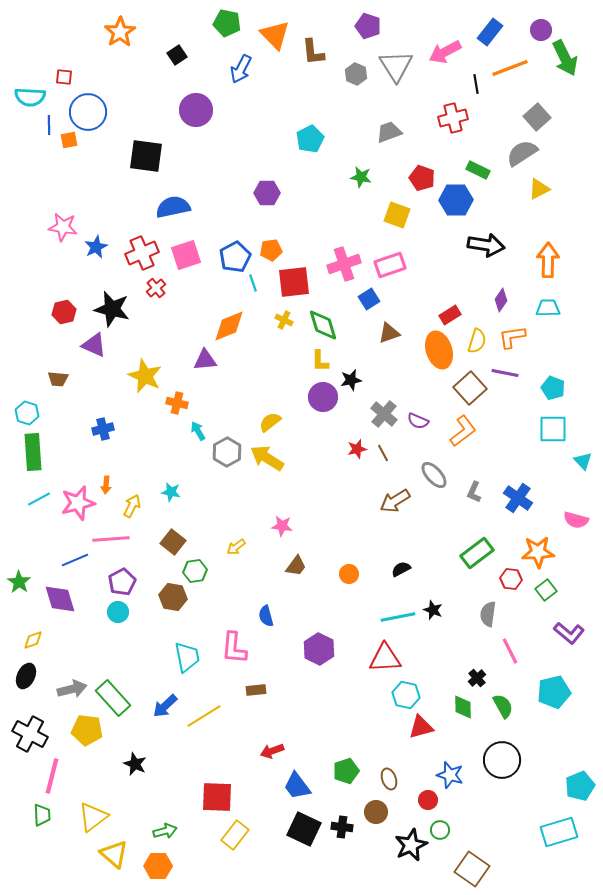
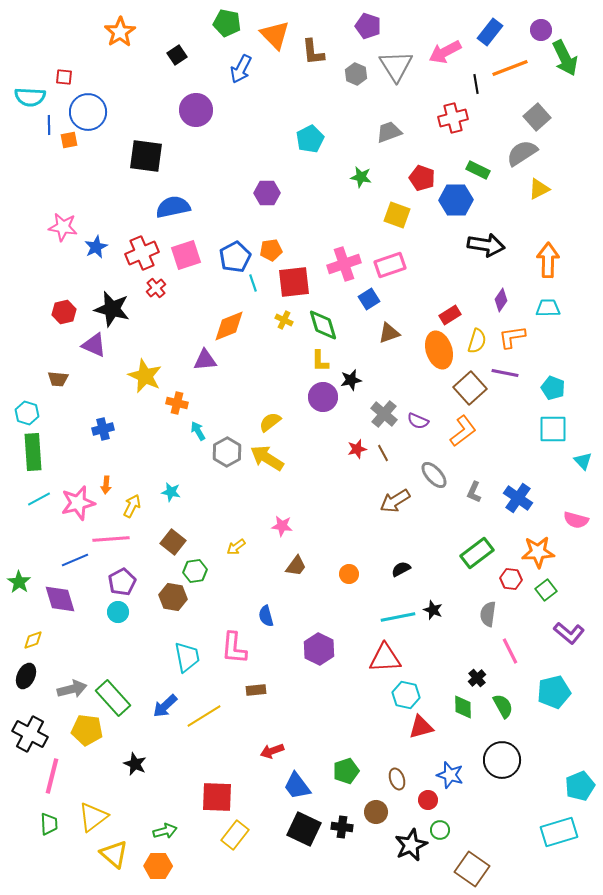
brown ellipse at (389, 779): moved 8 px right
green trapezoid at (42, 815): moved 7 px right, 9 px down
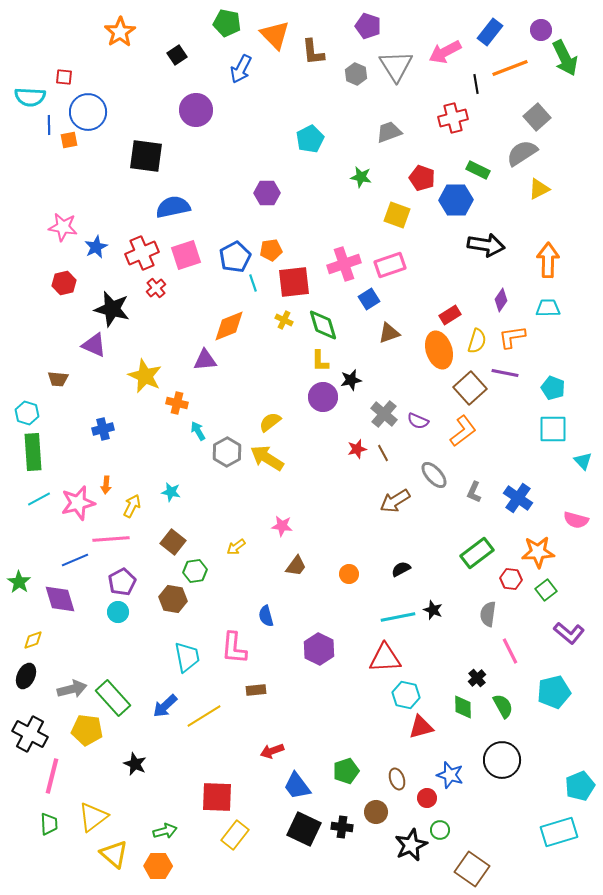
red hexagon at (64, 312): moved 29 px up
brown hexagon at (173, 597): moved 2 px down
red circle at (428, 800): moved 1 px left, 2 px up
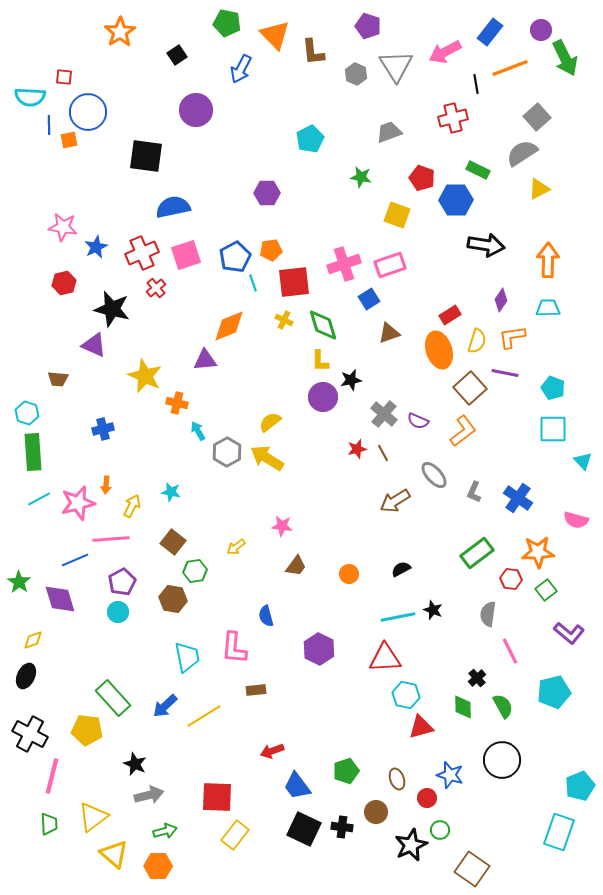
gray arrow at (72, 689): moved 77 px right, 106 px down
cyan rectangle at (559, 832): rotated 54 degrees counterclockwise
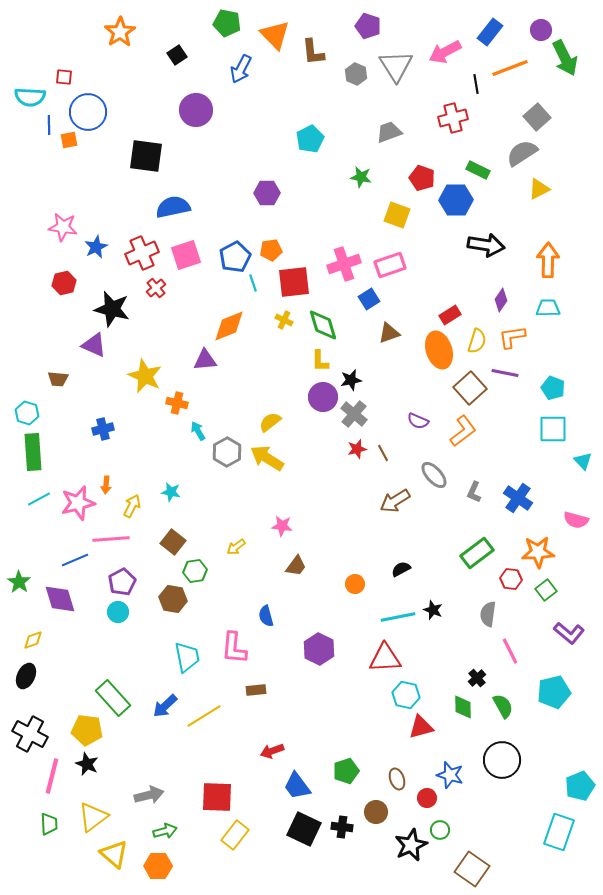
gray cross at (384, 414): moved 30 px left
orange circle at (349, 574): moved 6 px right, 10 px down
black star at (135, 764): moved 48 px left
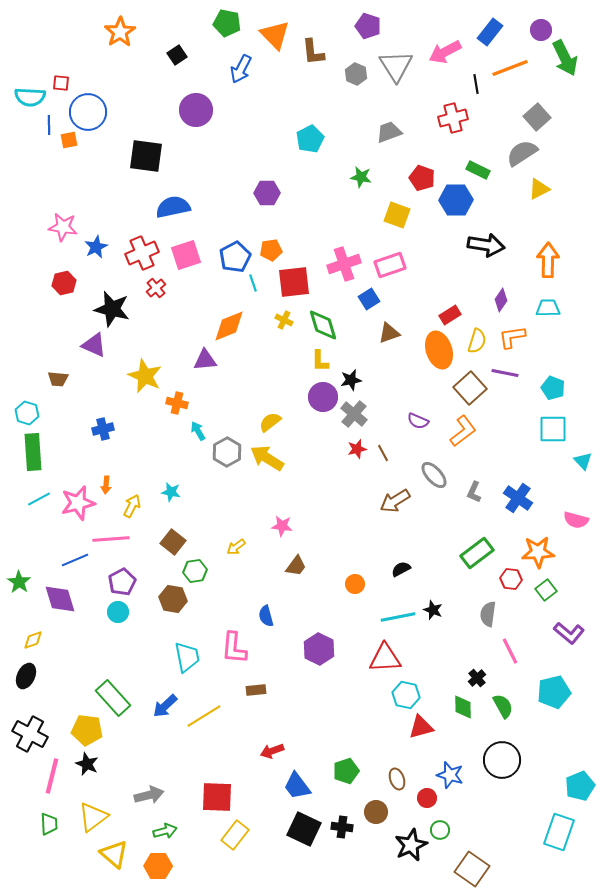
red square at (64, 77): moved 3 px left, 6 px down
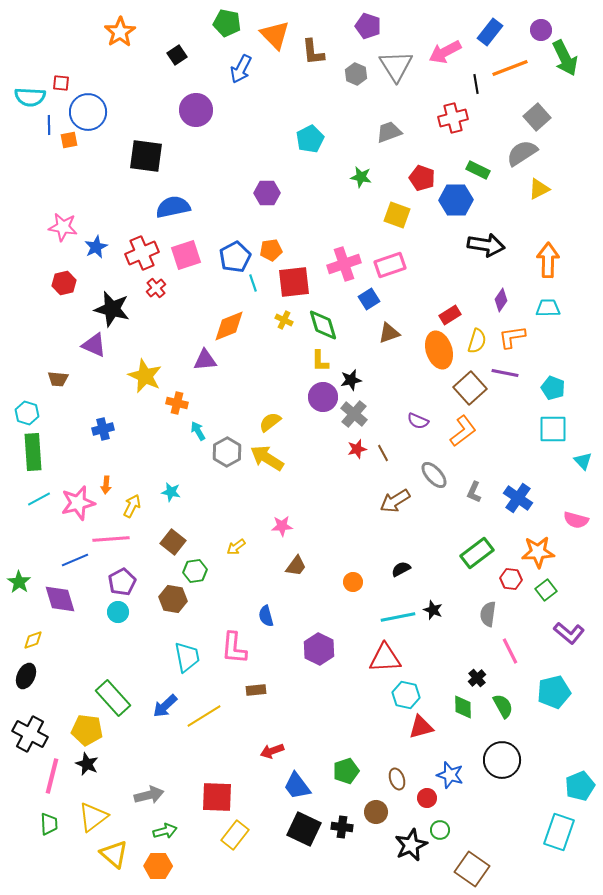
pink star at (282, 526): rotated 10 degrees counterclockwise
orange circle at (355, 584): moved 2 px left, 2 px up
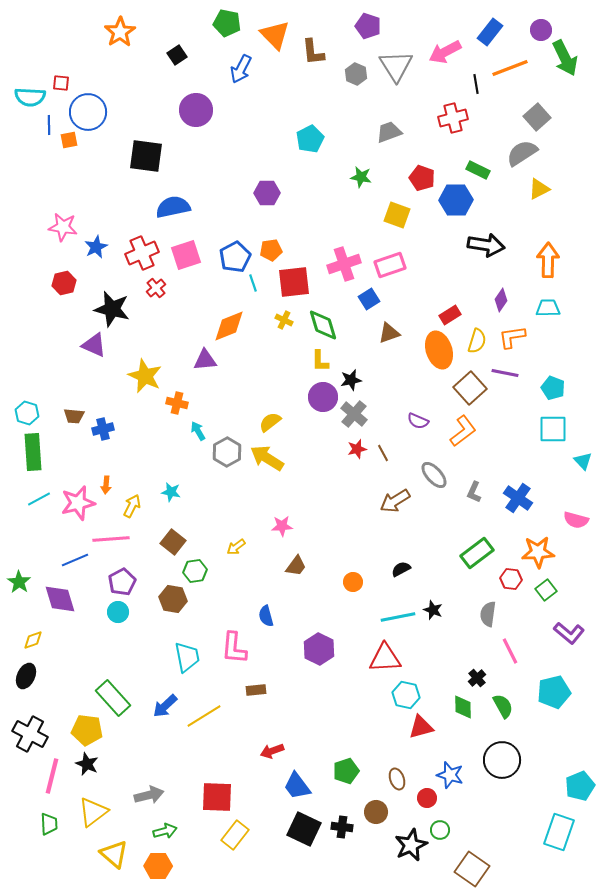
brown trapezoid at (58, 379): moved 16 px right, 37 px down
yellow triangle at (93, 817): moved 5 px up
